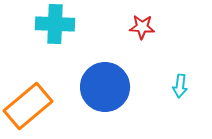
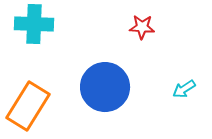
cyan cross: moved 21 px left
cyan arrow: moved 4 px right, 3 px down; rotated 50 degrees clockwise
orange rectangle: rotated 18 degrees counterclockwise
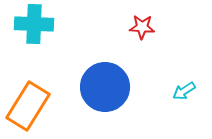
cyan arrow: moved 2 px down
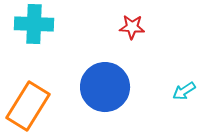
red star: moved 10 px left
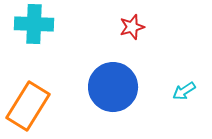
red star: rotated 20 degrees counterclockwise
blue circle: moved 8 px right
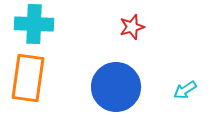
blue circle: moved 3 px right
cyan arrow: moved 1 px right, 1 px up
orange rectangle: moved 28 px up; rotated 24 degrees counterclockwise
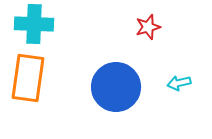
red star: moved 16 px right
cyan arrow: moved 6 px left, 7 px up; rotated 20 degrees clockwise
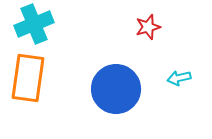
cyan cross: rotated 24 degrees counterclockwise
cyan arrow: moved 5 px up
blue circle: moved 2 px down
